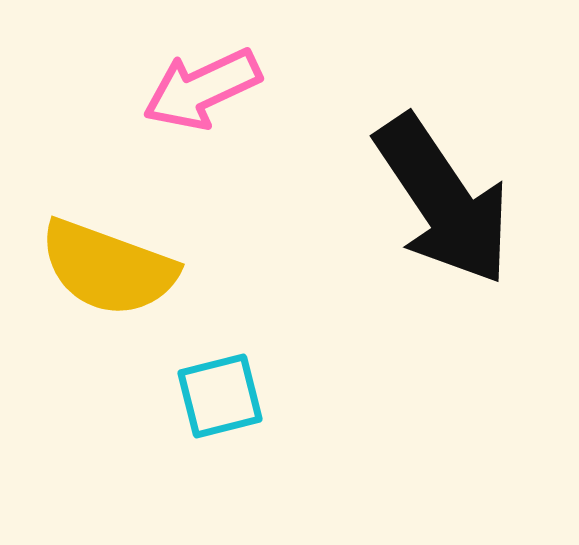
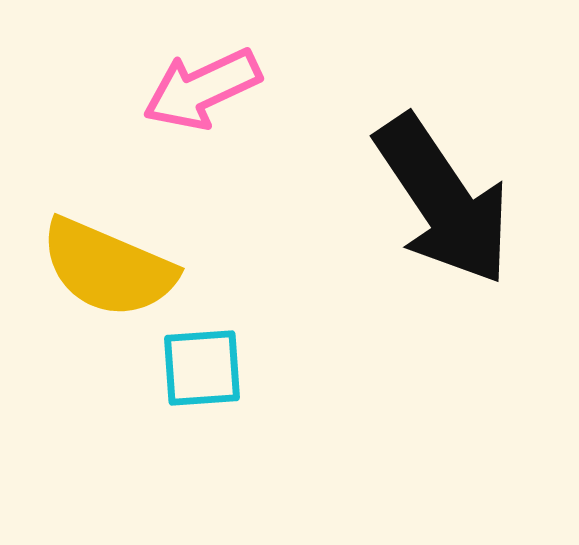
yellow semicircle: rotated 3 degrees clockwise
cyan square: moved 18 px left, 28 px up; rotated 10 degrees clockwise
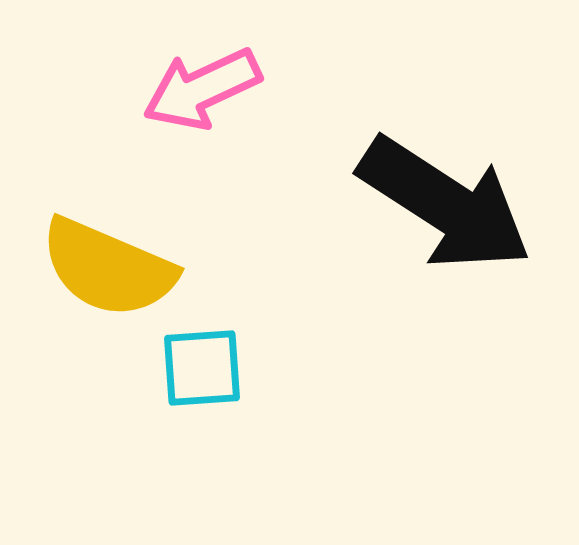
black arrow: moved 2 px right, 4 px down; rotated 23 degrees counterclockwise
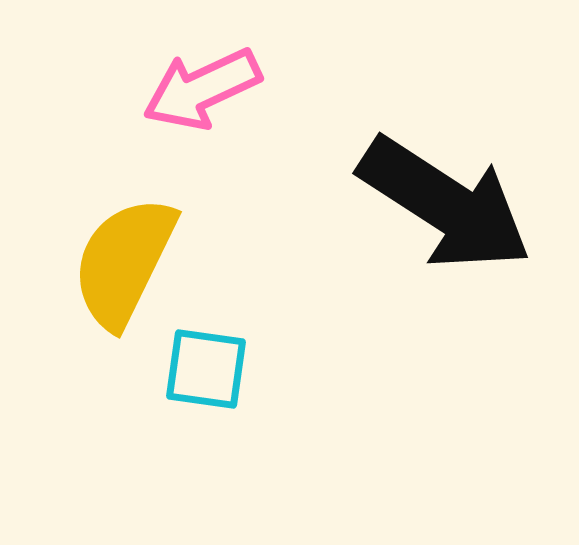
yellow semicircle: moved 16 px right, 6 px up; rotated 93 degrees clockwise
cyan square: moved 4 px right, 1 px down; rotated 12 degrees clockwise
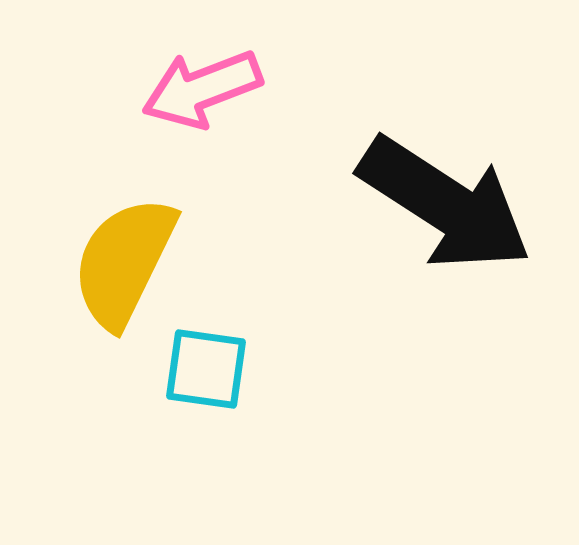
pink arrow: rotated 4 degrees clockwise
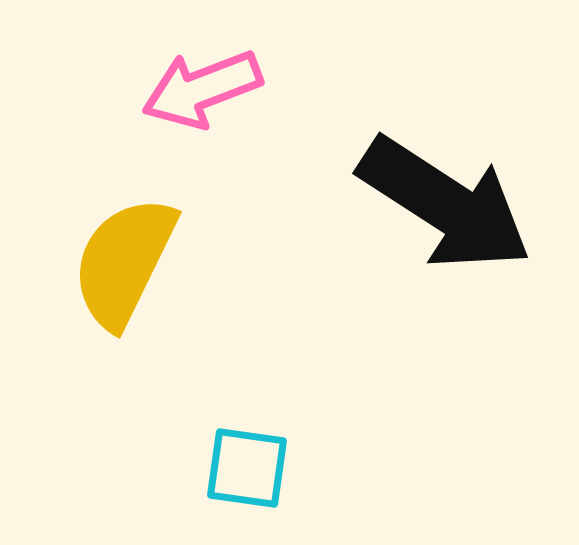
cyan square: moved 41 px right, 99 px down
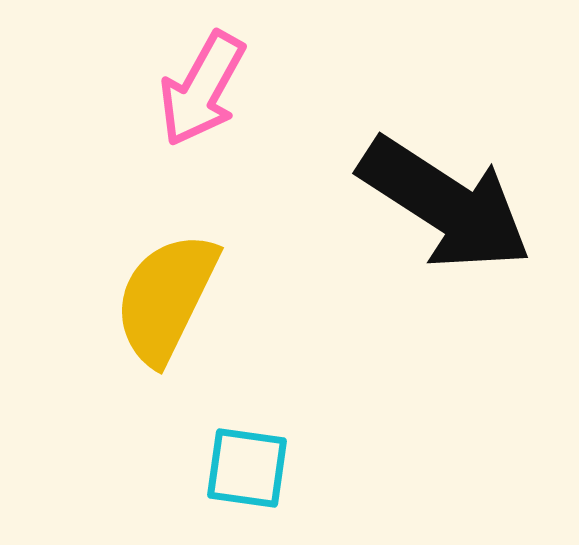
pink arrow: rotated 40 degrees counterclockwise
yellow semicircle: moved 42 px right, 36 px down
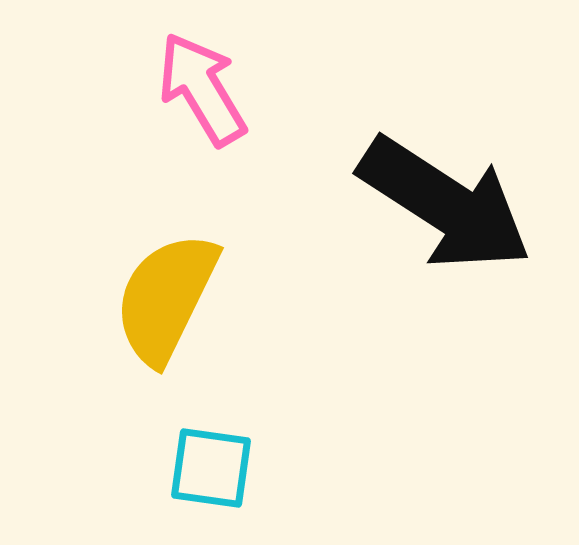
pink arrow: rotated 120 degrees clockwise
cyan square: moved 36 px left
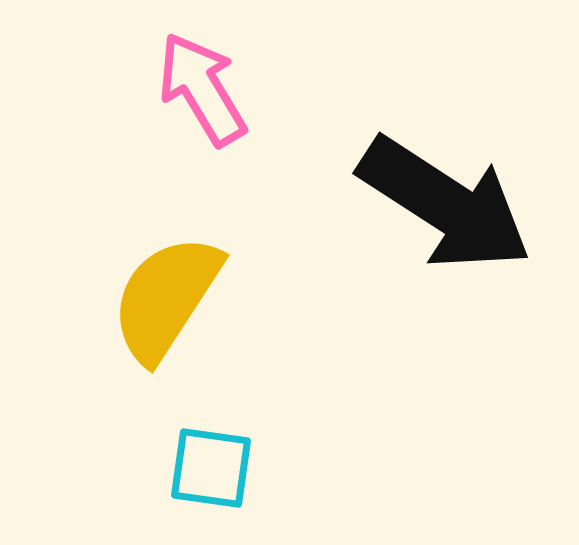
yellow semicircle: rotated 7 degrees clockwise
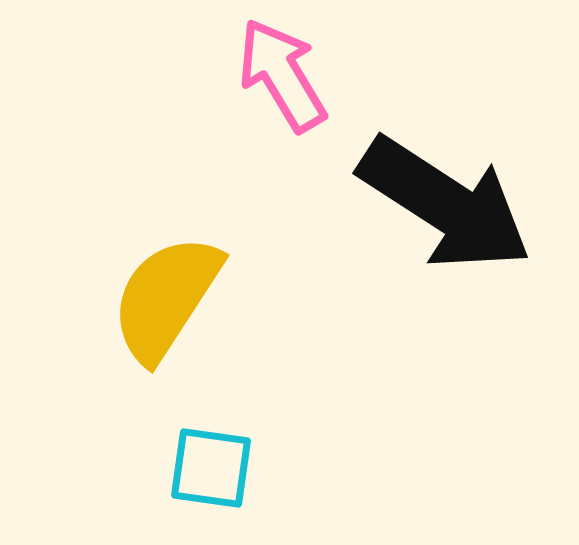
pink arrow: moved 80 px right, 14 px up
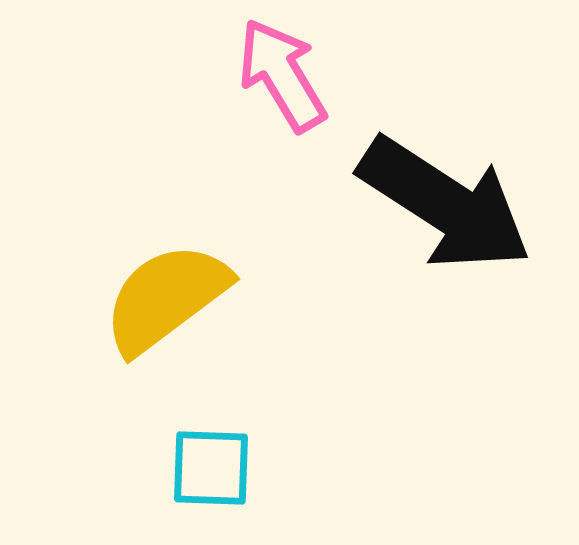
yellow semicircle: rotated 20 degrees clockwise
cyan square: rotated 6 degrees counterclockwise
